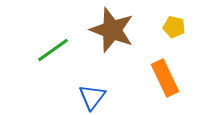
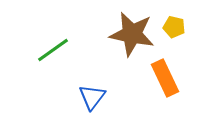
brown star: moved 20 px right, 4 px down; rotated 9 degrees counterclockwise
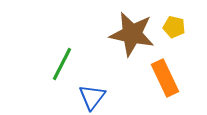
green line: moved 9 px right, 14 px down; rotated 28 degrees counterclockwise
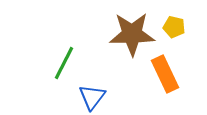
brown star: rotated 12 degrees counterclockwise
green line: moved 2 px right, 1 px up
orange rectangle: moved 4 px up
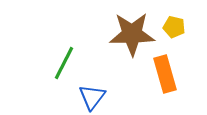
orange rectangle: rotated 9 degrees clockwise
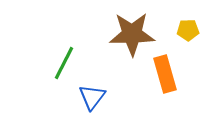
yellow pentagon: moved 14 px right, 3 px down; rotated 15 degrees counterclockwise
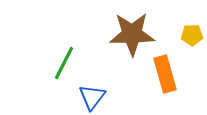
yellow pentagon: moved 4 px right, 5 px down
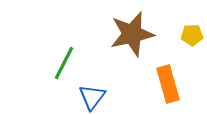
brown star: rotated 12 degrees counterclockwise
orange rectangle: moved 3 px right, 10 px down
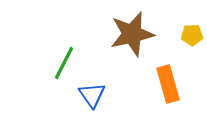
blue triangle: moved 2 px up; rotated 12 degrees counterclockwise
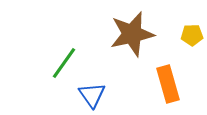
green line: rotated 8 degrees clockwise
